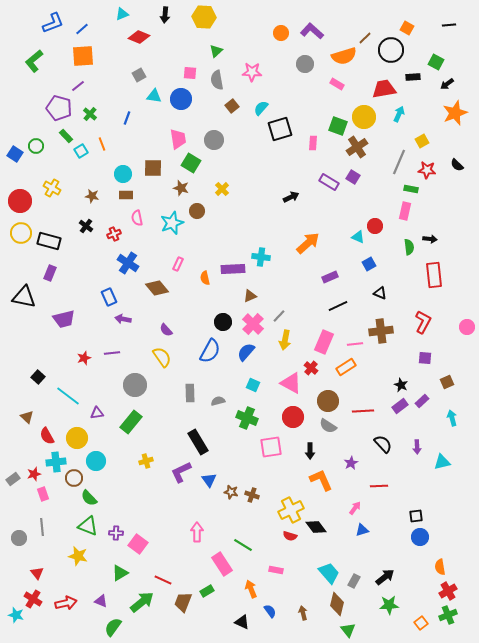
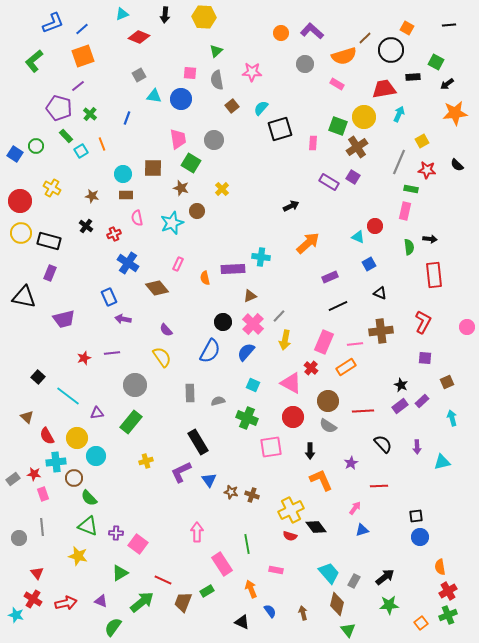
orange square at (83, 56): rotated 15 degrees counterclockwise
orange star at (455, 113): rotated 15 degrees clockwise
black arrow at (291, 197): moved 9 px down
cyan circle at (96, 461): moved 5 px up
red star at (34, 474): rotated 24 degrees clockwise
green line at (243, 545): moved 4 px right, 1 px up; rotated 48 degrees clockwise
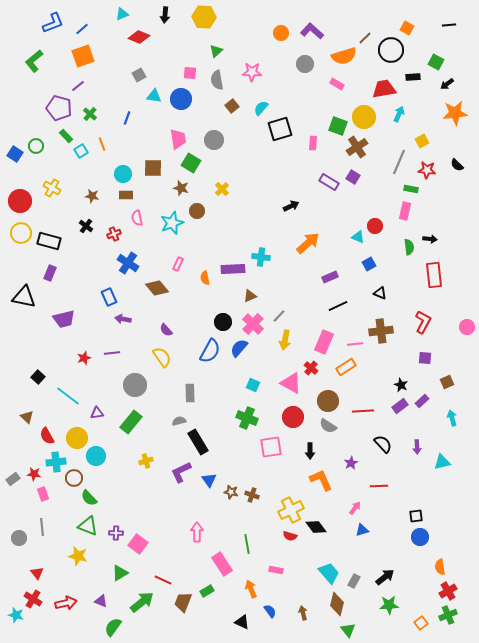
blue semicircle at (246, 352): moved 7 px left, 4 px up
gray semicircle at (218, 401): moved 39 px left, 20 px down
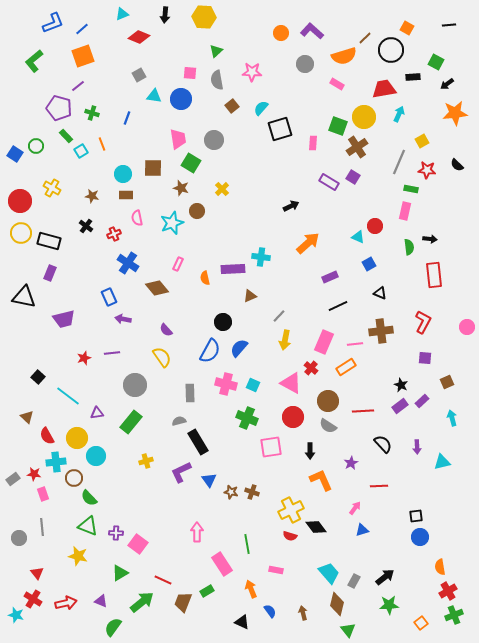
green cross at (90, 114): moved 2 px right, 1 px up; rotated 24 degrees counterclockwise
pink cross at (253, 324): moved 27 px left, 60 px down; rotated 30 degrees counterclockwise
brown cross at (252, 495): moved 3 px up
green cross at (448, 615): moved 6 px right
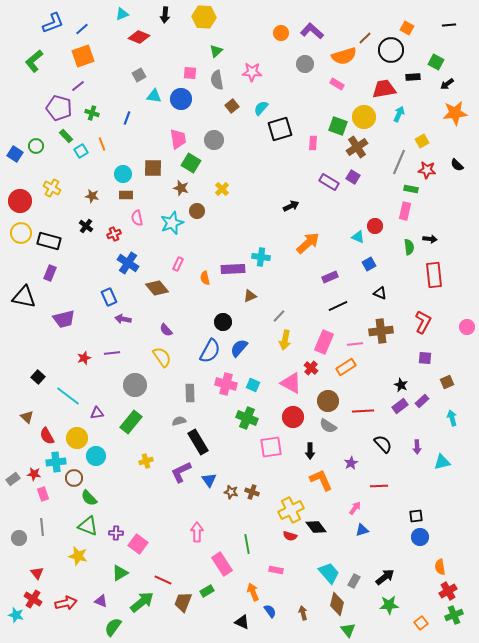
orange arrow at (251, 589): moved 2 px right, 3 px down
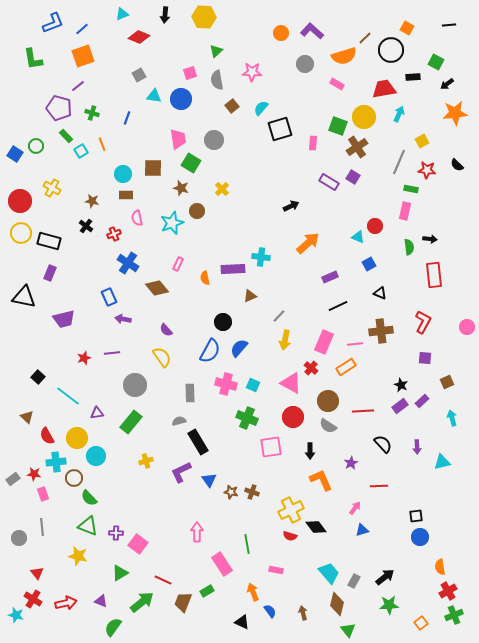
green L-shape at (34, 61): moved 1 px left, 2 px up; rotated 60 degrees counterclockwise
pink square at (190, 73): rotated 24 degrees counterclockwise
brown star at (92, 196): moved 5 px down
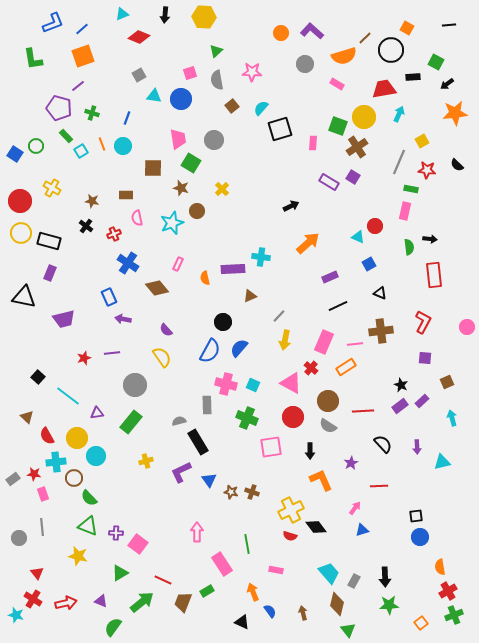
cyan circle at (123, 174): moved 28 px up
gray rectangle at (190, 393): moved 17 px right, 12 px down
black arrow at (385, 577): rotated 126 degrees clockwise
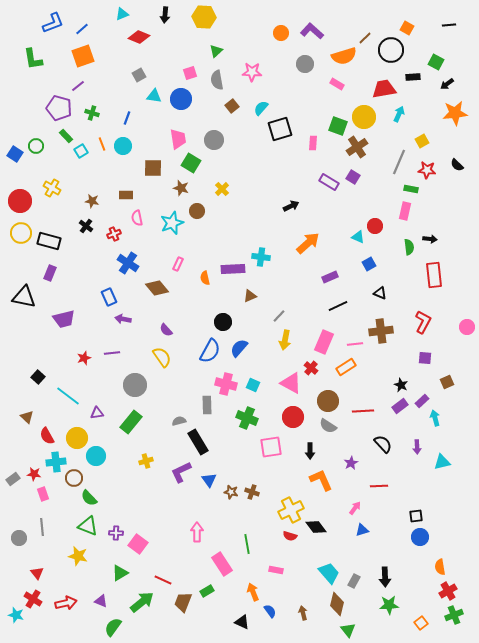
cyan arrow at (452, 418): moved 17 px left
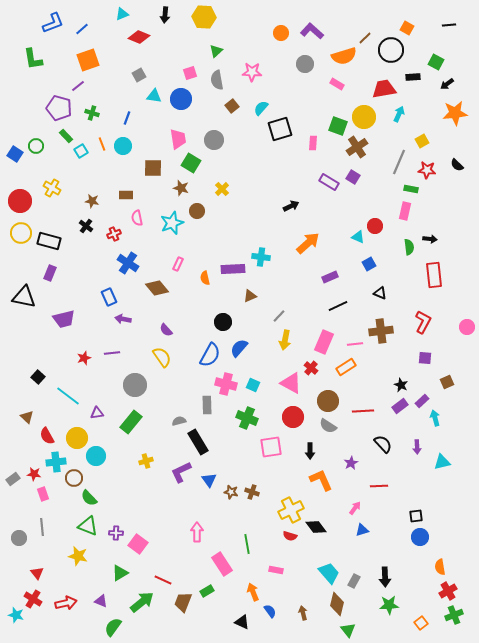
orange square at (83, 56): moved 5 px right, 4 px down
blue semicircle at (210, 351): moved 4 px down
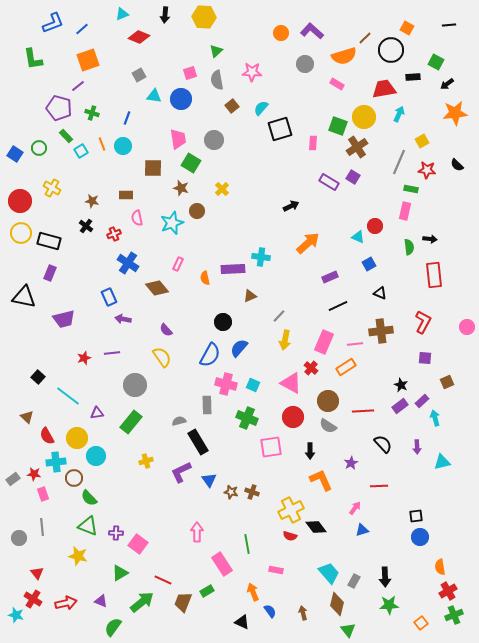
green circle at (36, 146): moved 3 px right, 2 px down
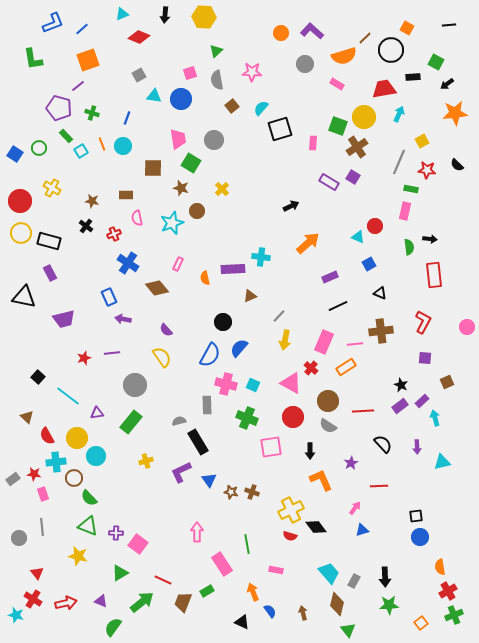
purple rectangle at (50, 273): rotated 49 degrees counterclockwise
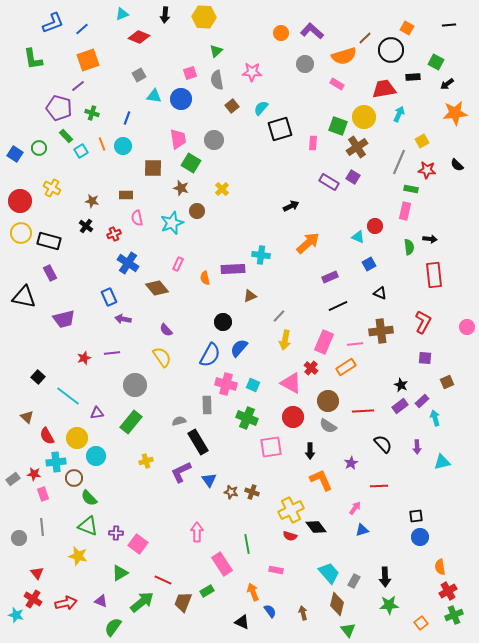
cyan cross at (261, 257): moved 2 px up
